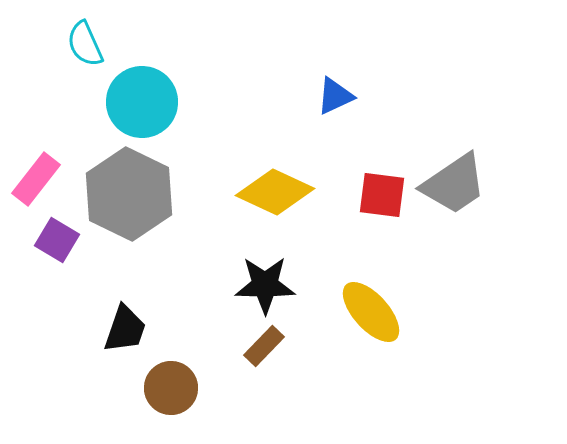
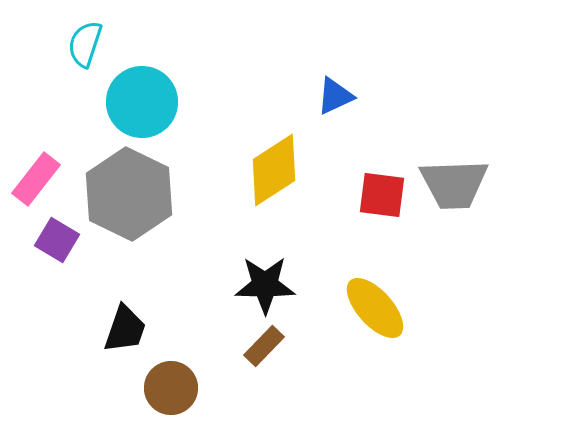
cyan semicircle: rotated 42 degrees clockwise
gray trapezoid: rotated 32 degrees clockwise
yellow diamond: moved 1 px left, 22 px up; rotated 58 degrees counterclockwise
yellow ellipse: moved 4 px right, 4 px up
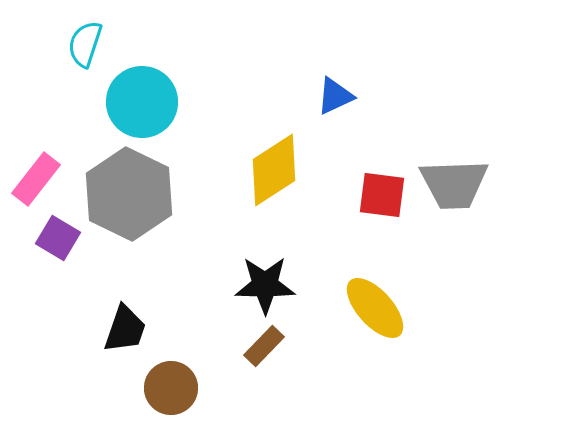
purple square: moved 1 px right, 2 px up
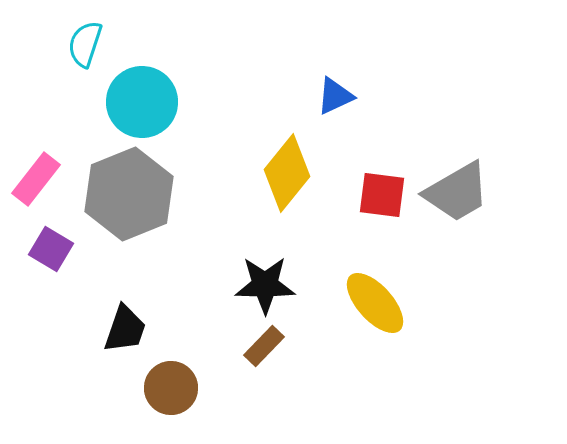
yellow diamond: moved 13 px right, 3 px down; rotated 18 degrees counterclockwise
gray trapezoid: moved 3 px right, 8 px down; rotated 28 degrees counterclockwise
gray hexagon: rotated 12 degrees clockwise
purple square: moved 7 px left, 11 px down
yellow ellipse: moved 5 px up
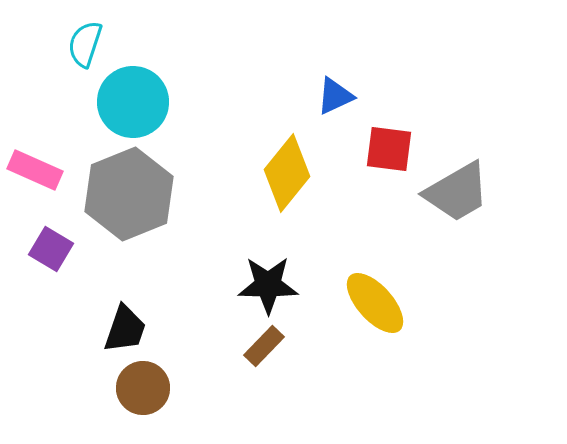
cyan circle: moved 9 px left
pink rectangle: moved 1 px left, 9 px up; rotated 76 degrees clockwise
red square: moved 7 px right, 46 px up
black star: moved 3 px right
brown circle: moved 28 px left
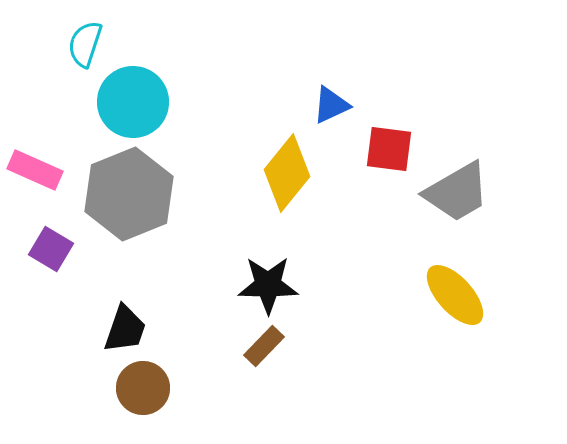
blue triangle: moved 4 px left, 9 px down
yellow ellipse: moved 80 px right, 8 px up
